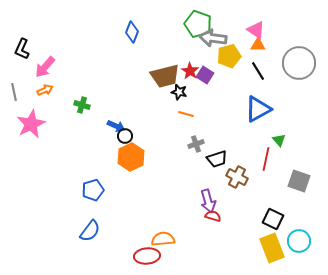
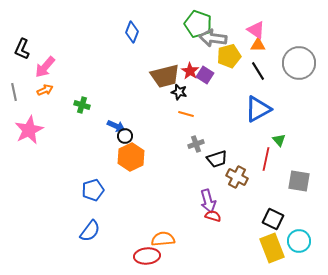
pink star: moved 2 px left, 6 px down
gray square: rotated 10 degrees counterclockwise
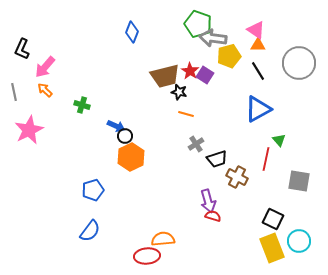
orange arrow: rotated 112 degrees counterclockwise
gray cross: rotated 14 degrees counterclockwise
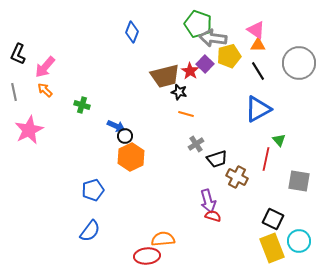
black L-shape: moved 4 px left, 5 px down
purple square: moved 11 px up; rotated 12 degrees clockwise
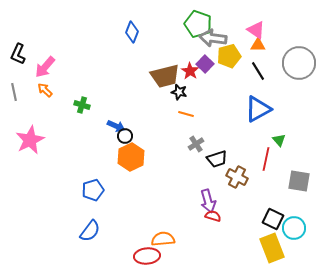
pink star: moved 1 px right, 10 px down
cyan circle: moved 5 px left, 13 px up
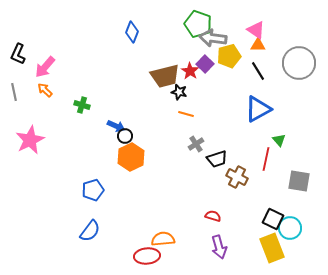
purple arrow: moved 11 px right, 46 px down
cyan circle: moved 4 px left
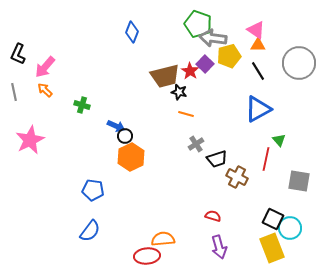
blue pentagon: rotated 25 degrees clockwise
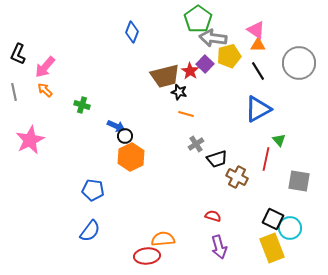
green pentagon: moved 5 px up; rotated 16 degrees clockwise
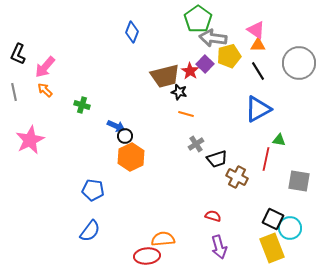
green triangle: rotated 40 degrees counterclockwise
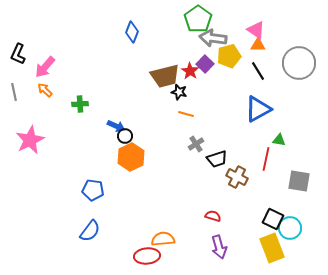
green cross: moved 2 px left, 1 px up; rotated 21 degrees counterclockwise
